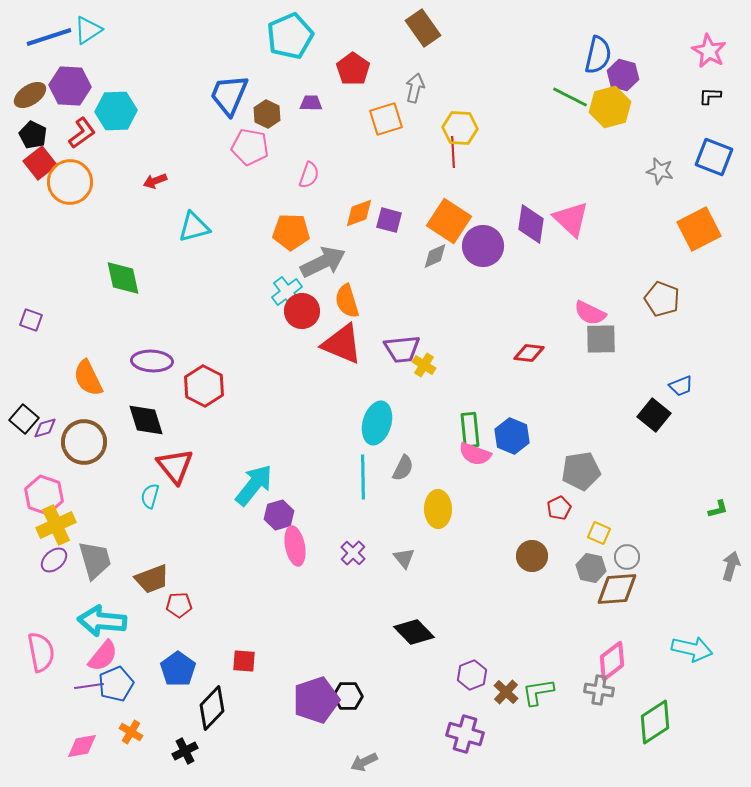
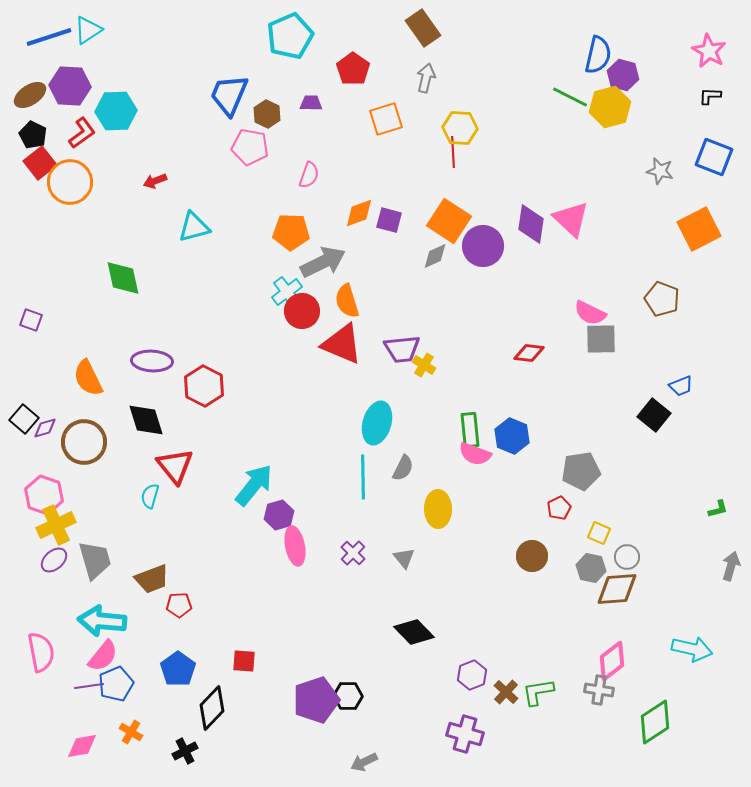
gray arrow at (415, 88): moved 11 px right, 10 px up
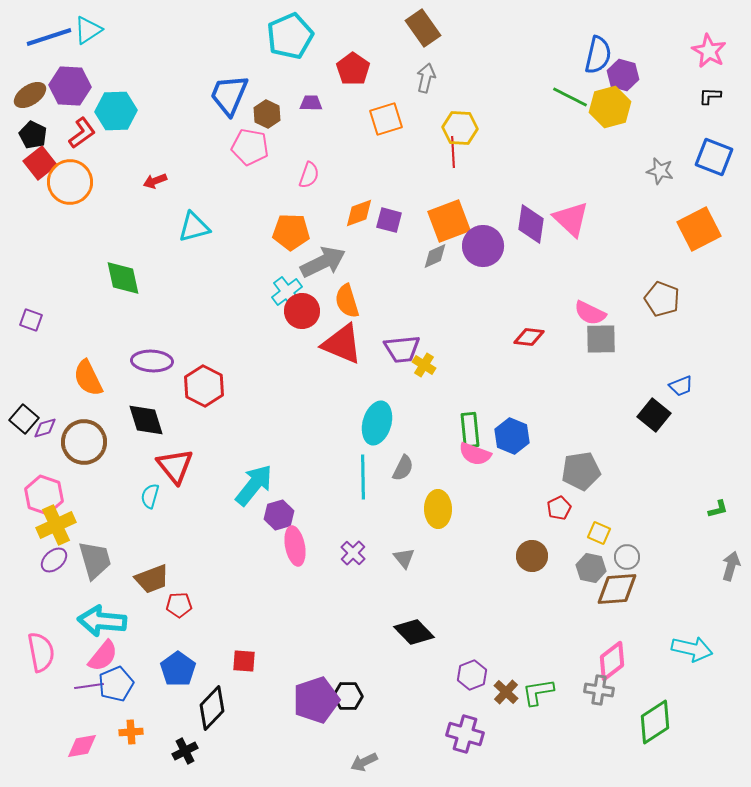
orange square at (449, 221): rotated 36 degrees clockwise
red diamond at (529, 353): moved 16 px up
orange cross at (131, 732): rotated 35 degrees counterclockwise
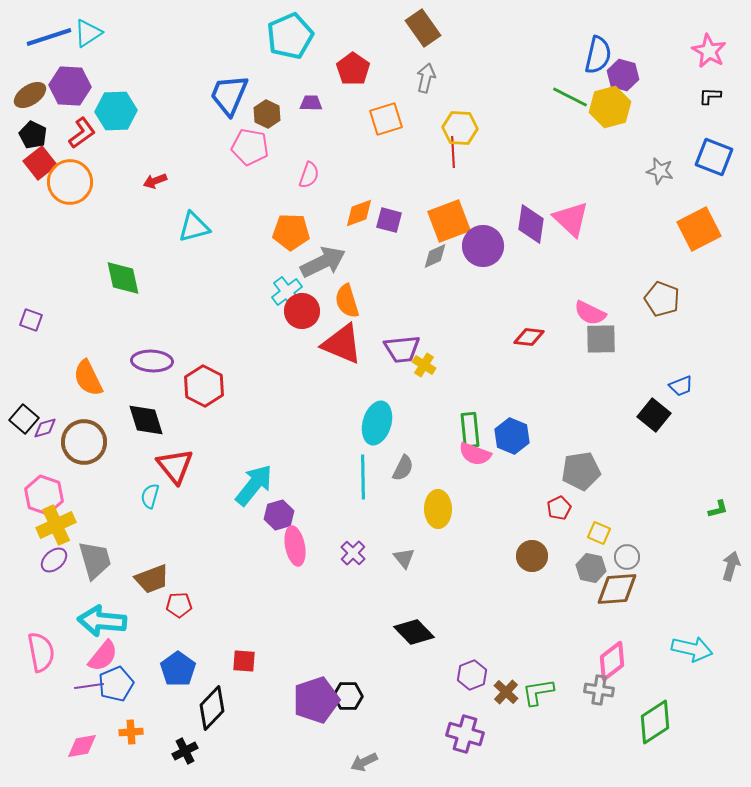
cyan triangle at (88, 30): moved 3 px down
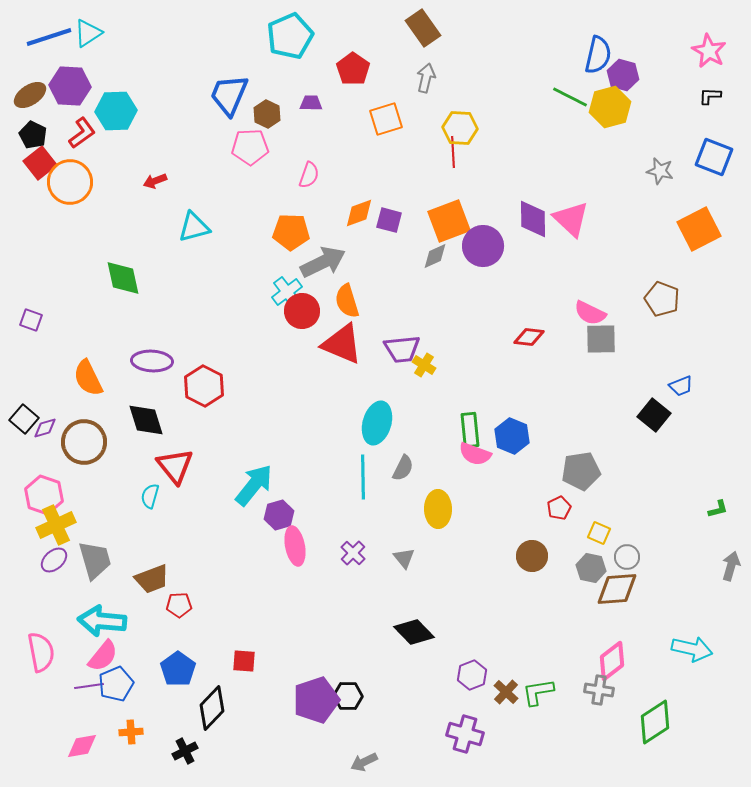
pink pentagon at (250, 147): rotated 12 degrees counterclockwise
purple diamond at (531, 224): moved 2 px right, 5 px up; rotated 9 degrees counterclockwise
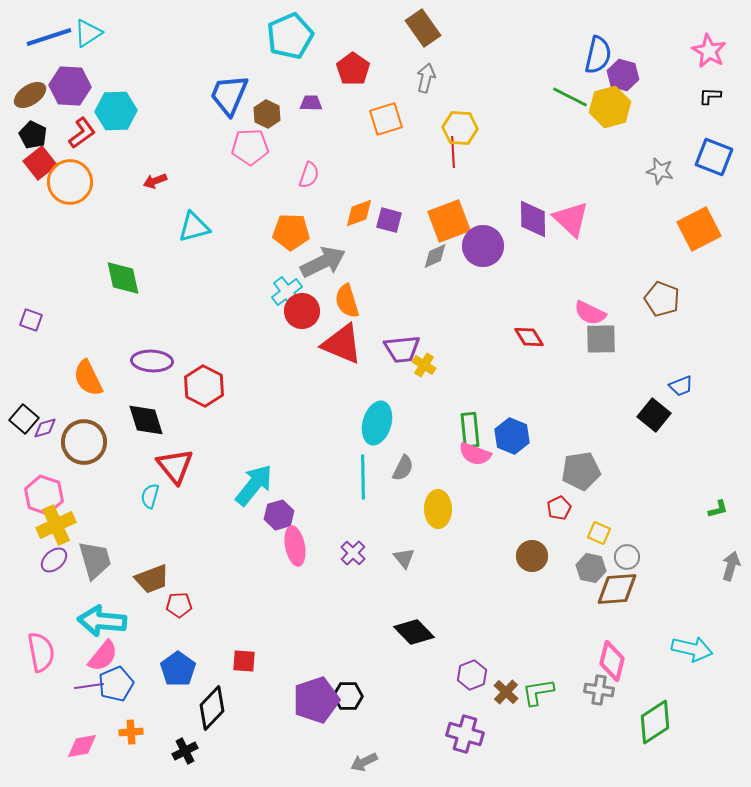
red diamond at (529, 337): rotated 52 degrees clockwise
pink diamond at (612, 661): rotated 39 degrees counterclockwise
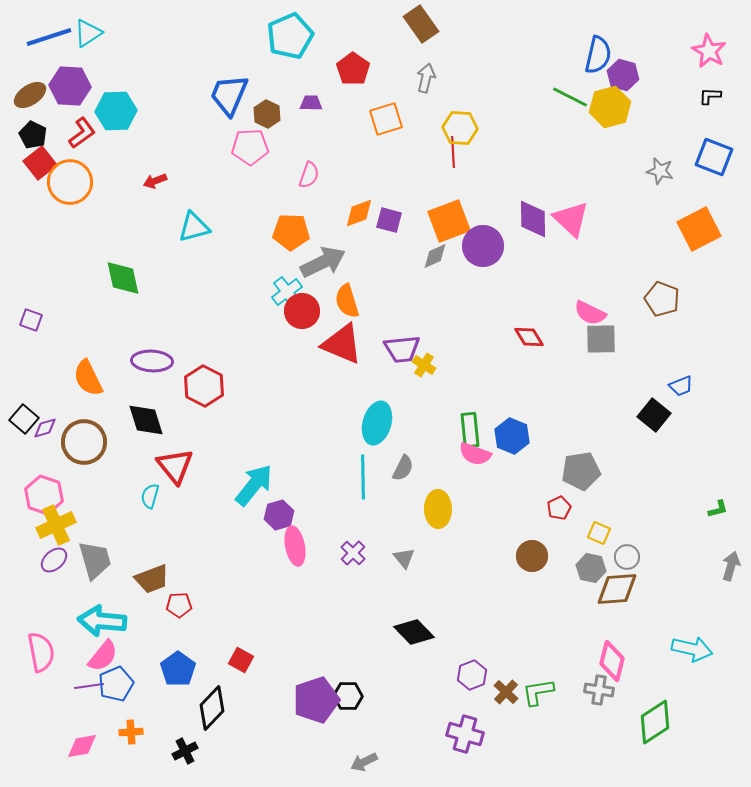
brown rectangle at (423, 28): moved 2 px left, 4 px up
red square at (244, 661): moved 3 px left, 1 px up; rotated 25 degrees clockwise
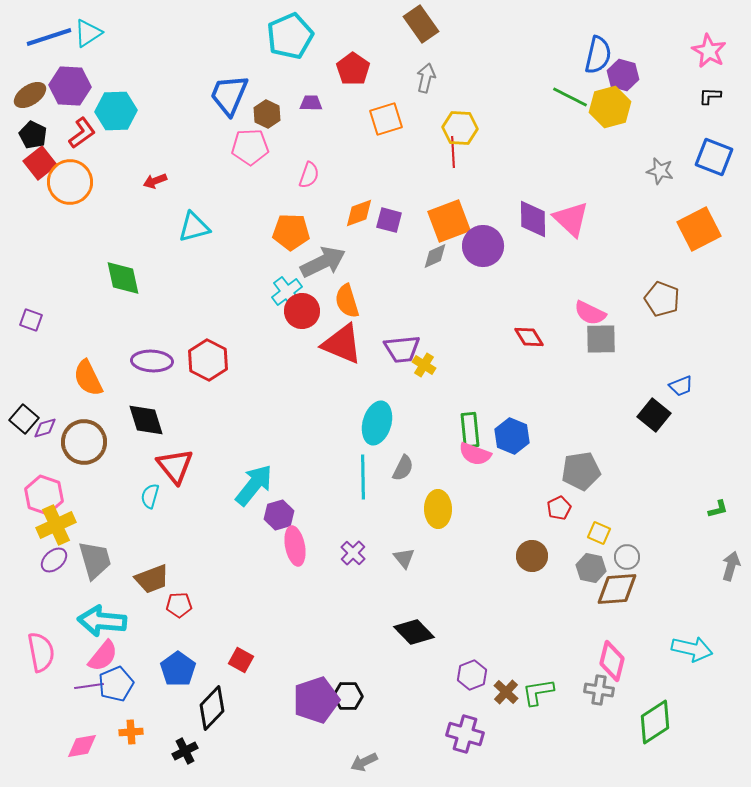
red hexagon at (204, 386): moved 4 px right, 26 px up
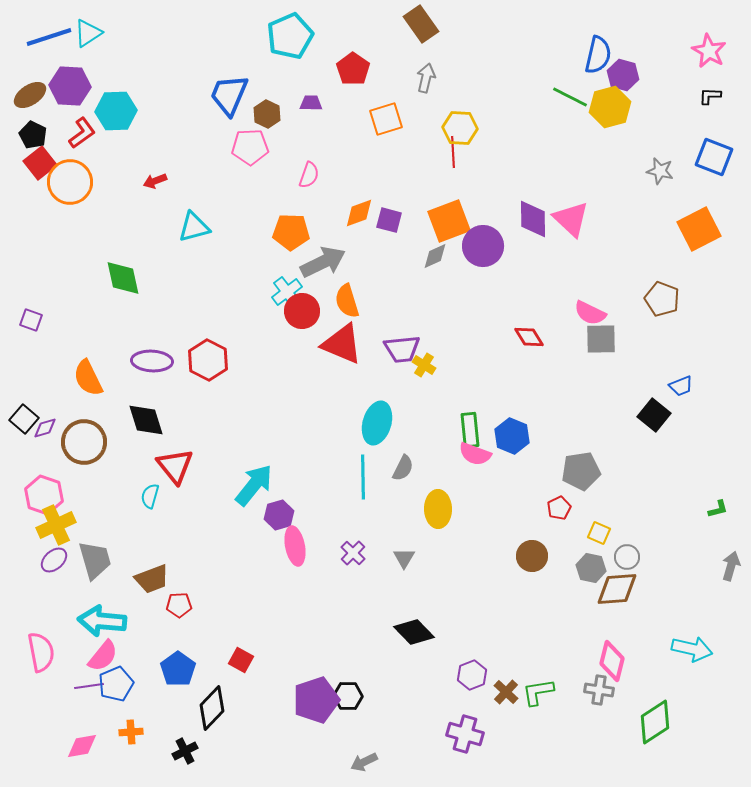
gray triangle at (404, 558): rotated 10 degrees clockwise
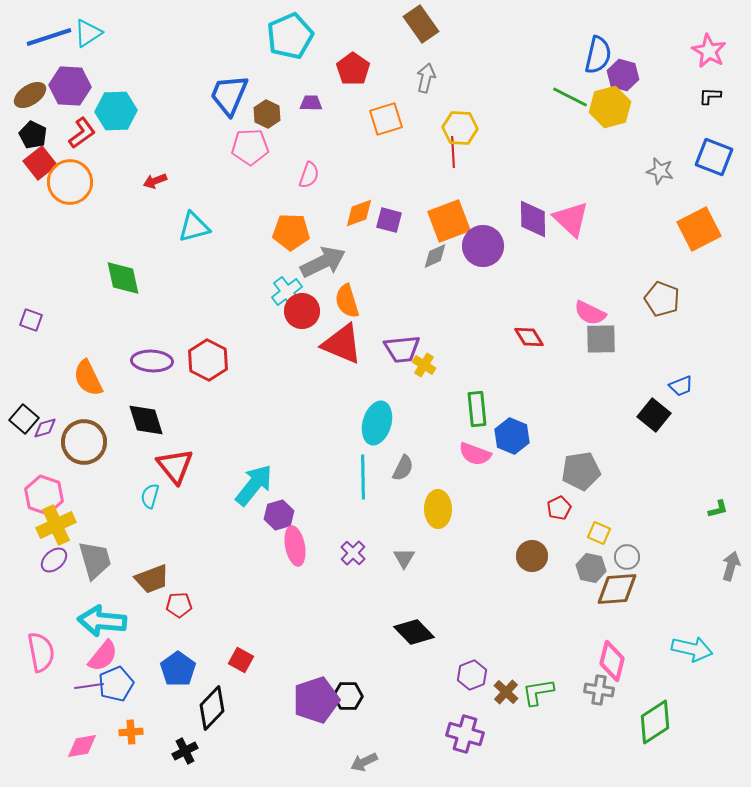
green rectangle at (470, 430): moved 7 px right, 21 px up
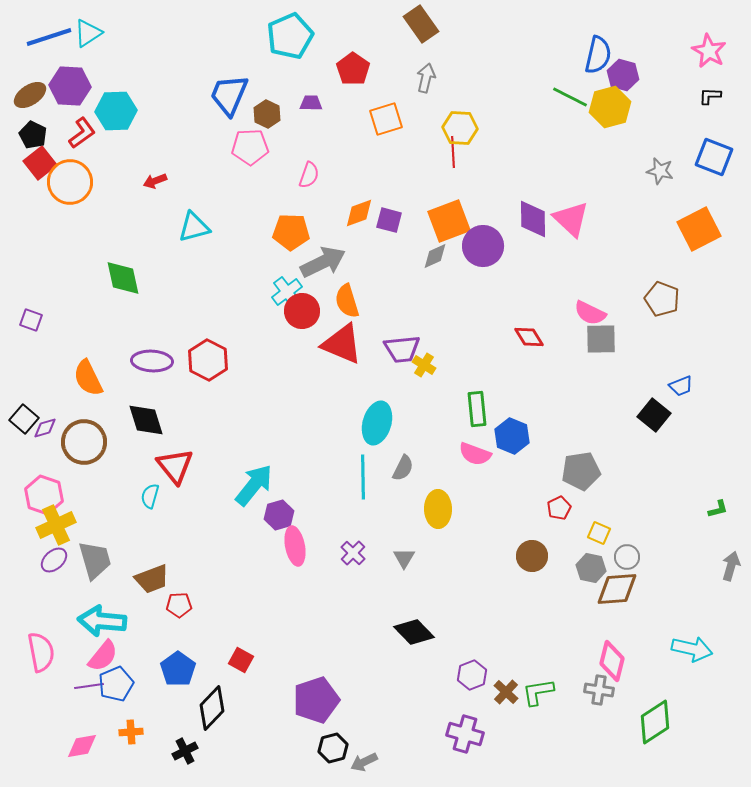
black hexagon at (348, 696): moved 15 px left, 52 px down; rotated 16 degrees counterclockwise
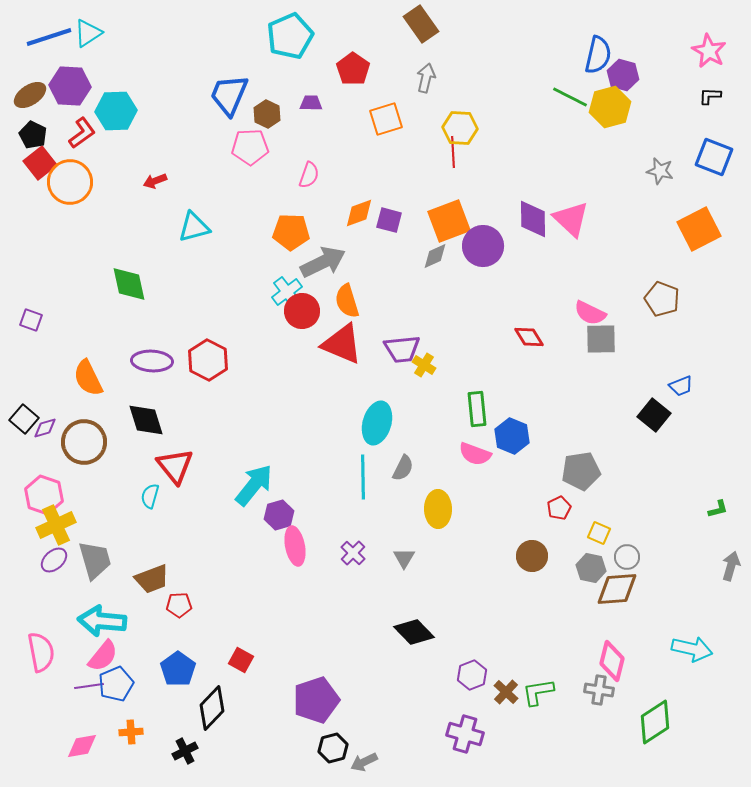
green diamond at (123, 278): moved 6 px right, 6 px down
